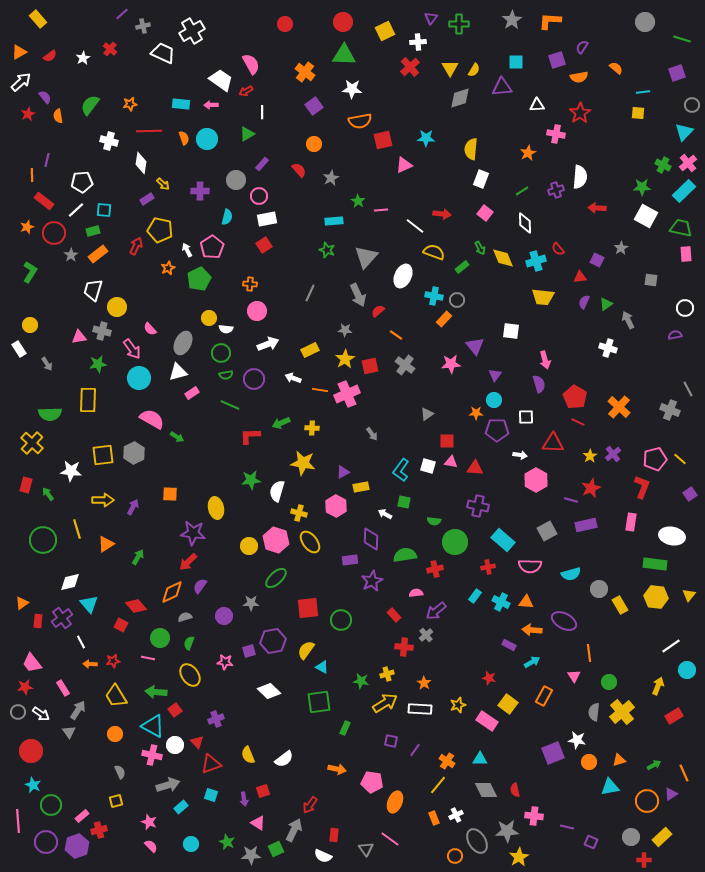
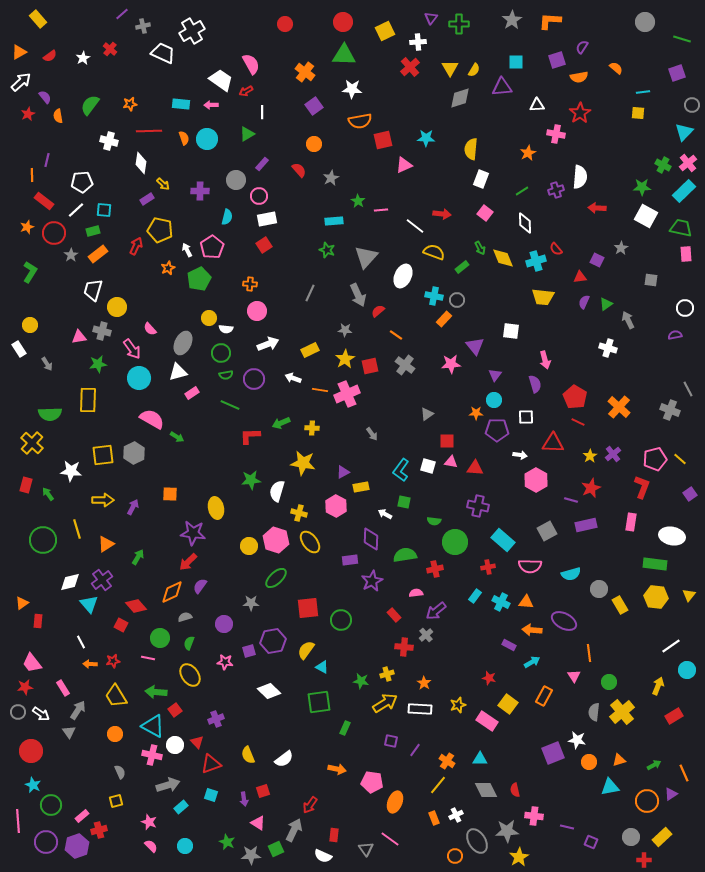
red semicircle at (558, 249): moved 2 px left
purple semicircle at (539, 384): moved 4 px left
purple circle at (224, 616): moved 8 px down
purple cross at (62, 618): moved 40 px right, 38 px up
cyan circle at (191, 844): moved 6 px left, 2 px down
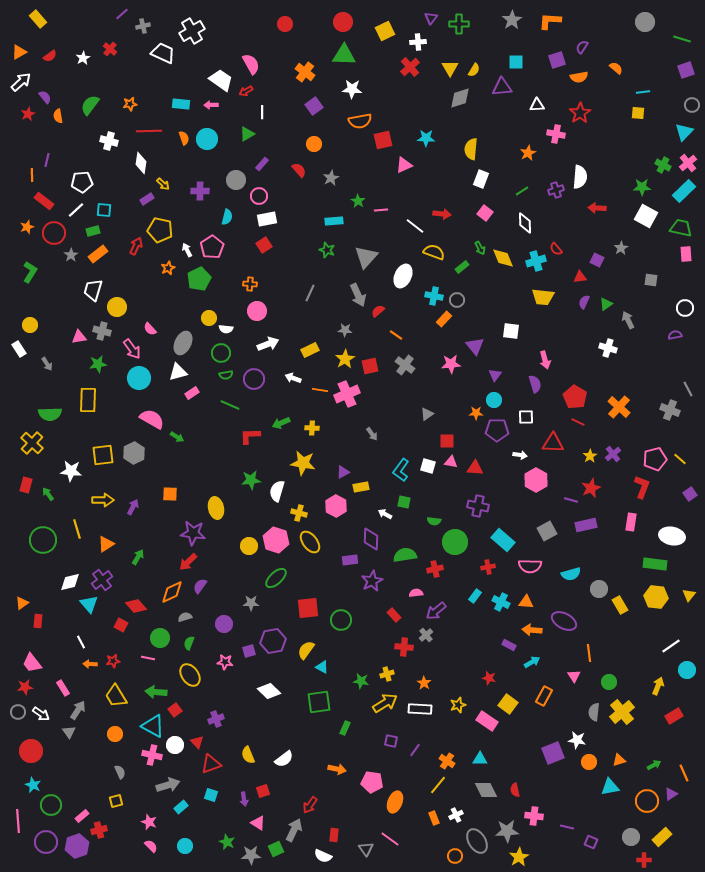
purple square at (677, 73): moved 9 px right, 3 px up
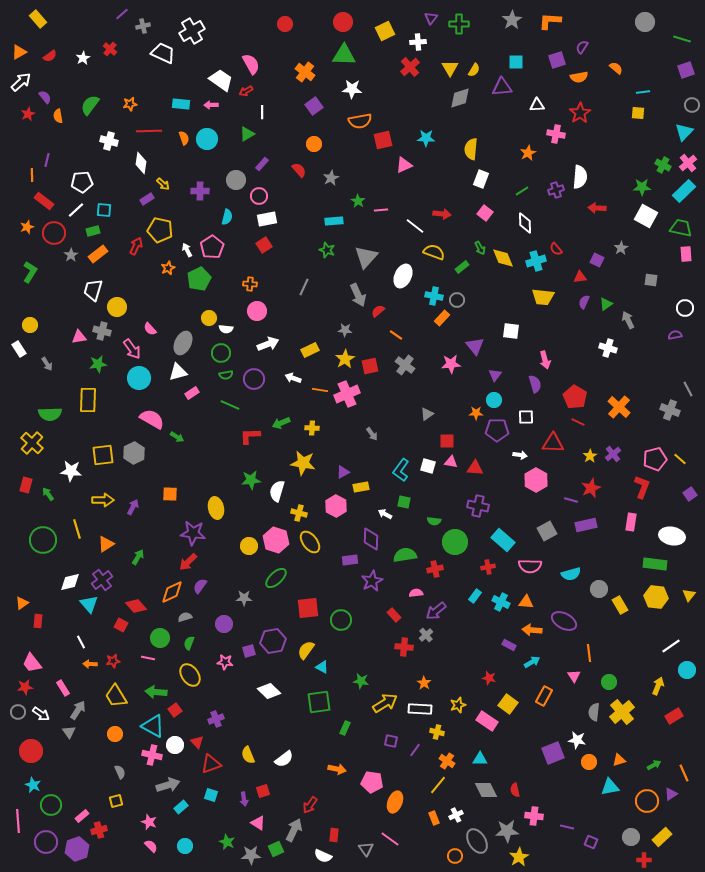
gray line at (310, 293): moved 6 px left, 6 px up
orange rectangle at (444, 319): moved 2 px left, 1 px up
gray star at (251, 603): moved 7 px left, 5 px up
yellow cross at (387, 674): moved 50 px right, 58 px down; rotated 32 degrees clockwise
purple hexagon at (77, 846): moved 3 px down
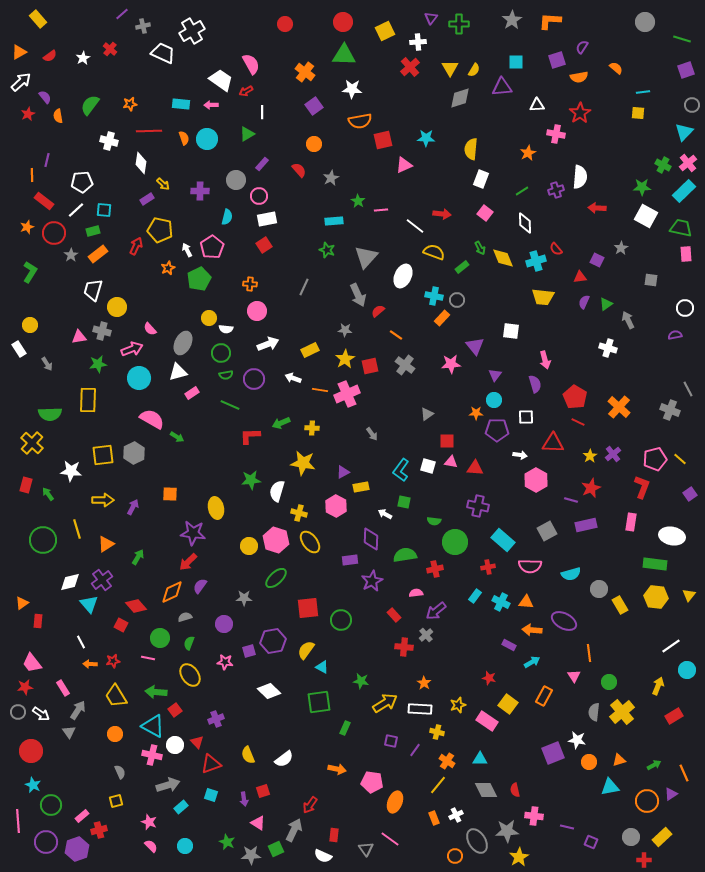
pink arrow at (132, 349): rotated 75 degrees counterclockwise
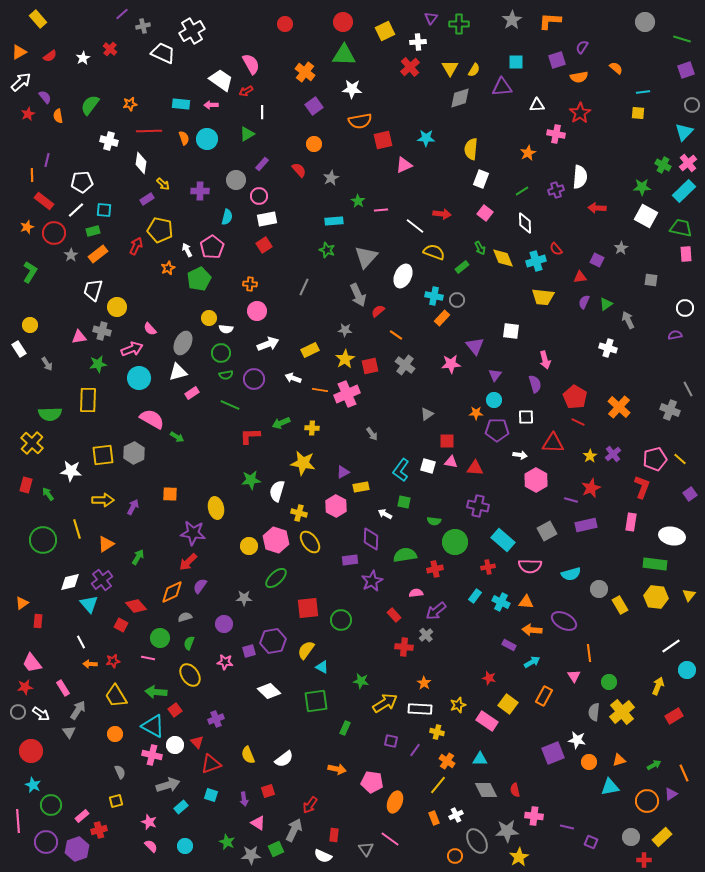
green square at (319, 702): moved 3 px left, 1 px up
red square at (263, 791): moved 5 px right
